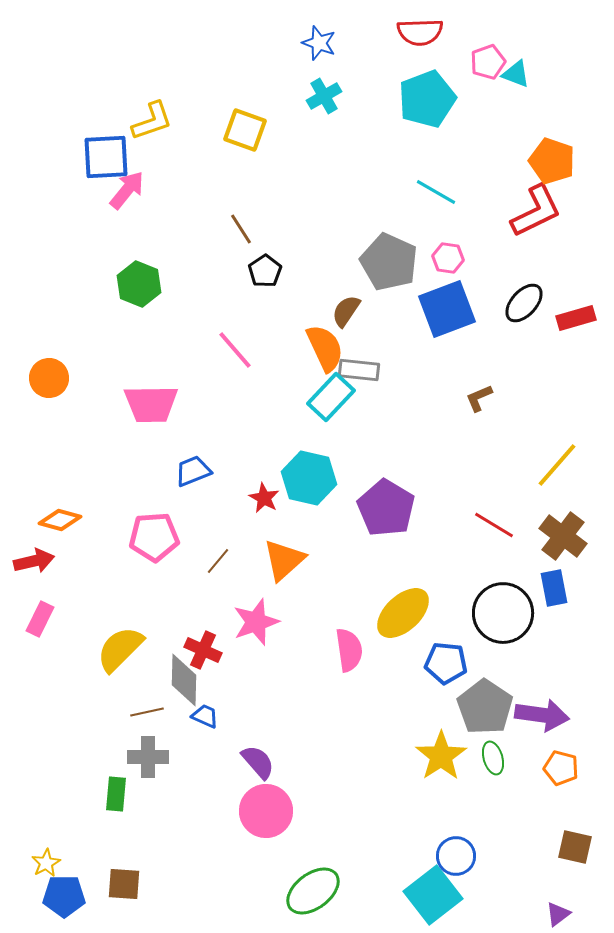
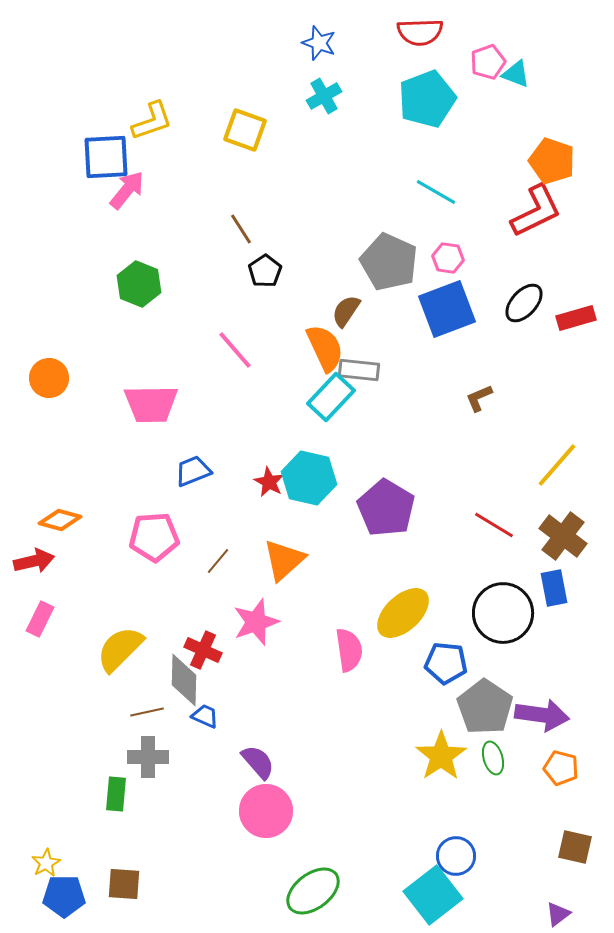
red star at (264, 498): moved 5 px right, 16 px up
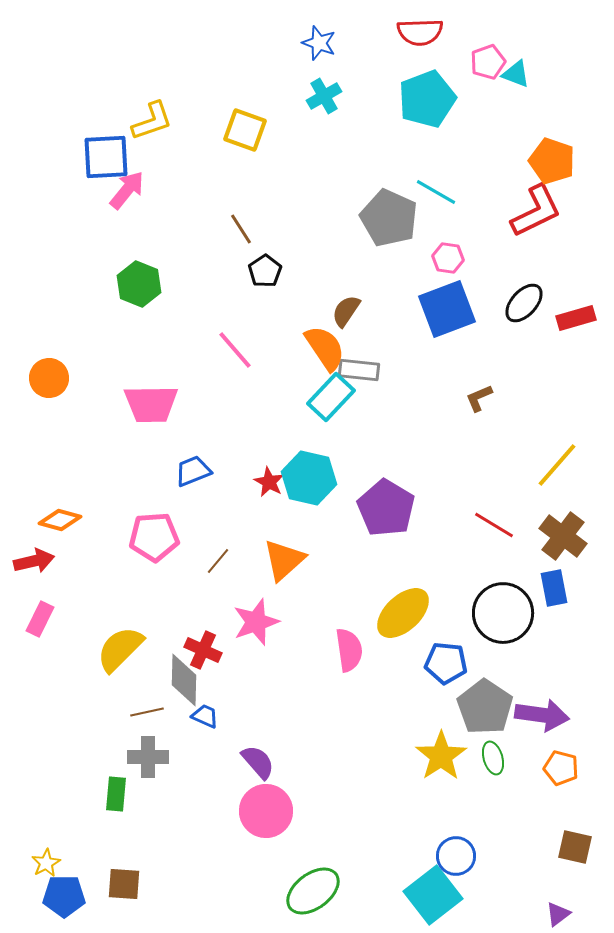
gray pentagon at (389, 262): moved 44 px up
orange semicircle at (325, 348): rotated 9 degrees counterclockwise
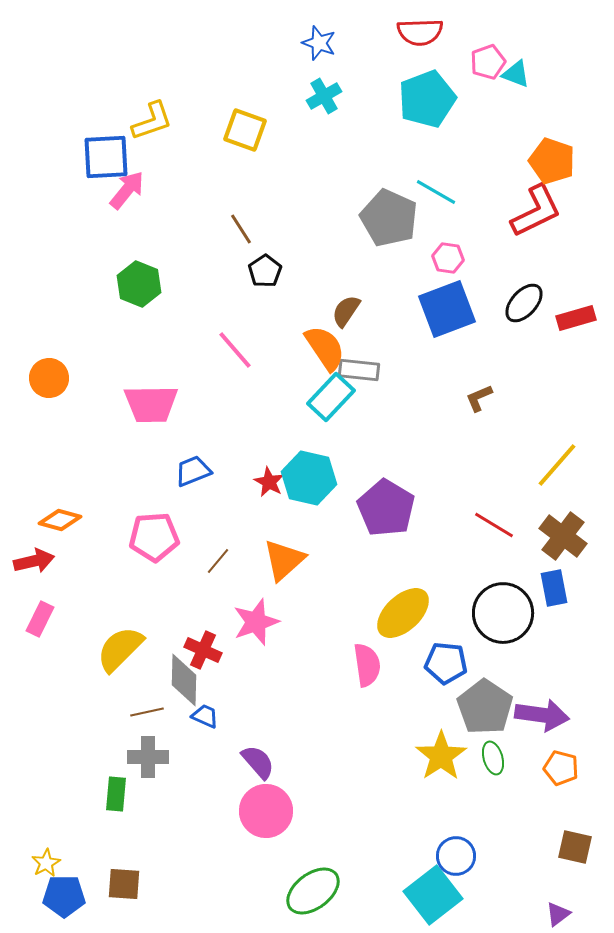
pink semicircle at (349, 650): moved 18 px right, 15 px down
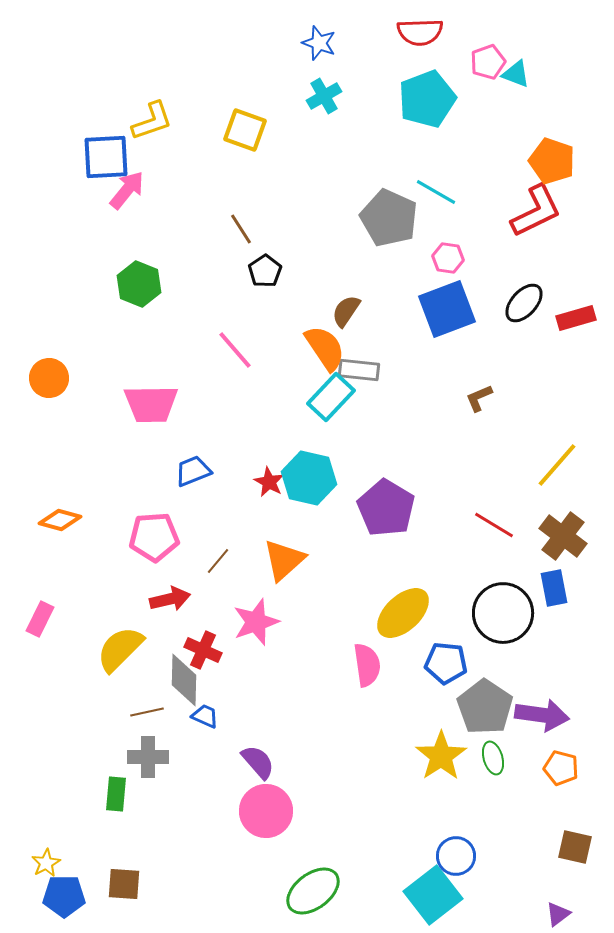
red arrow at (34, 561): moved 136 px right, 38 px down
